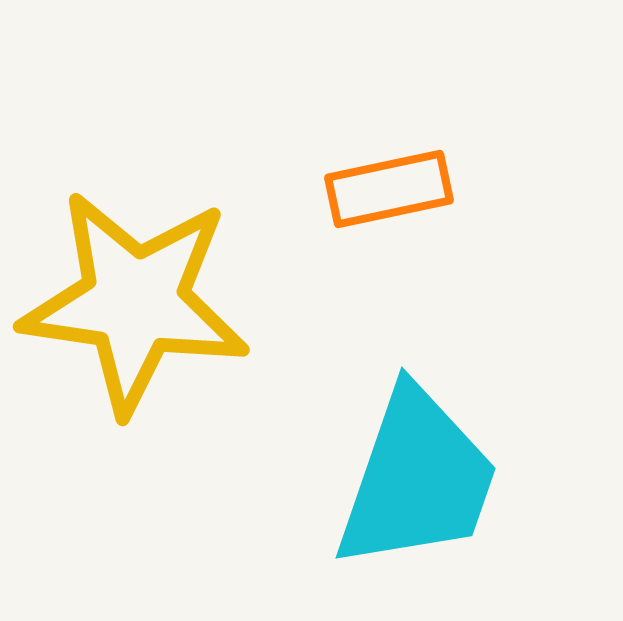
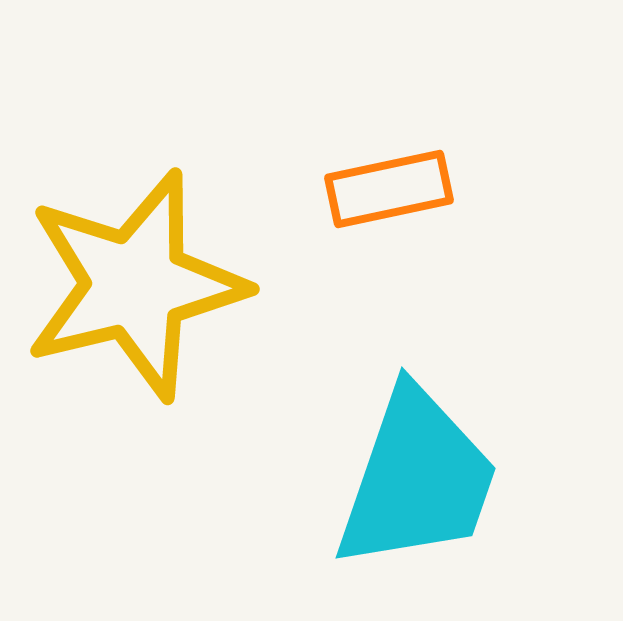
yellow star: moved 17 px up; rotated 22 degrees counterclockwise
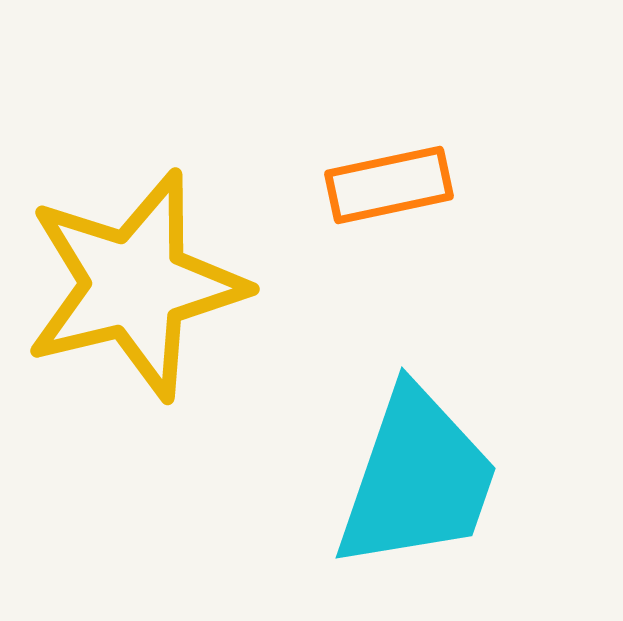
orange rectangle: moved 4 px up
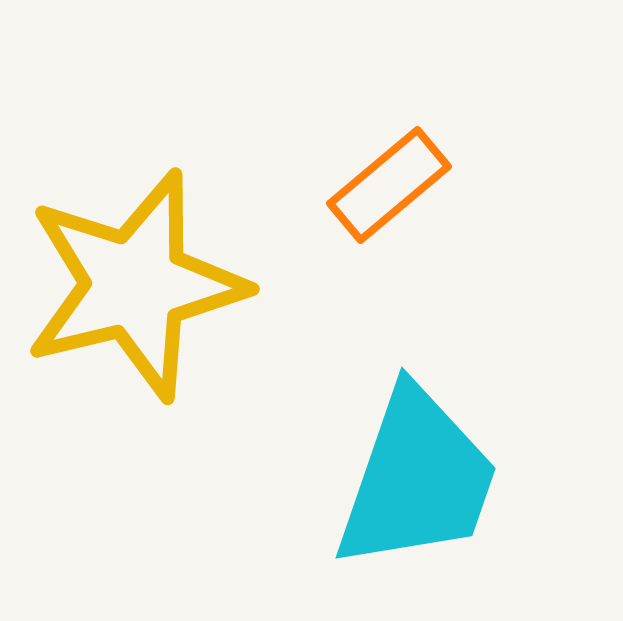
orange rectangle: rotated 28 degrees counterclockwise
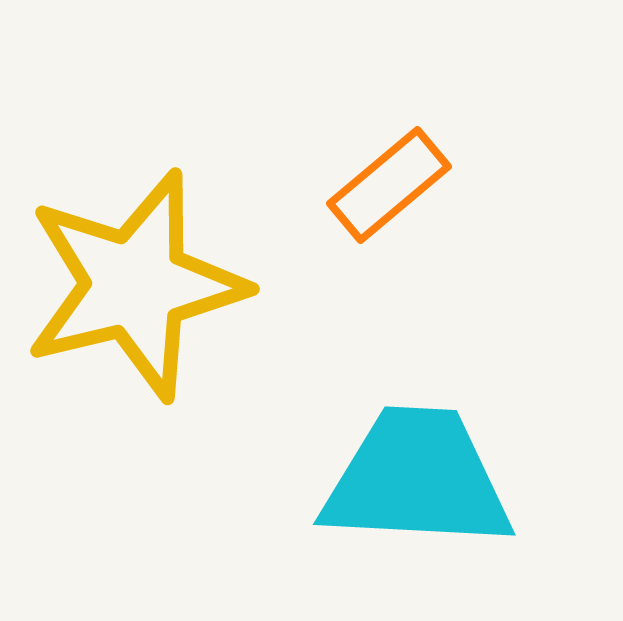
cyan trapezoid: rotated 106 degrees counterclockwise
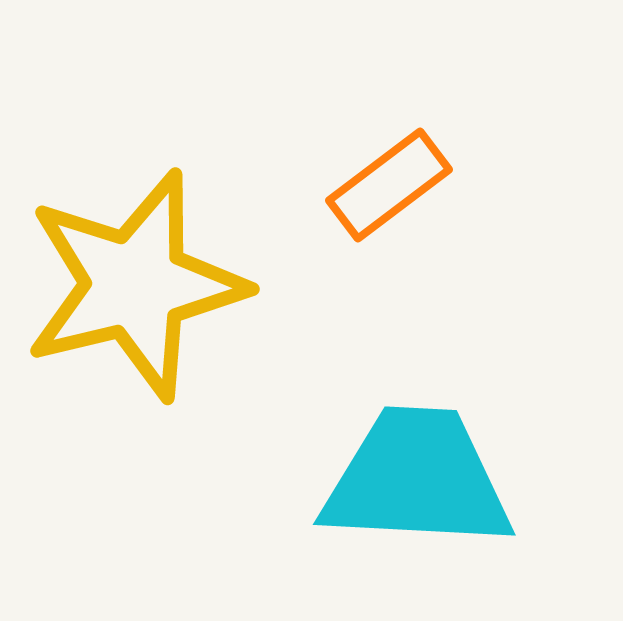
orange rectangle: rotated 3 degrees clockwise
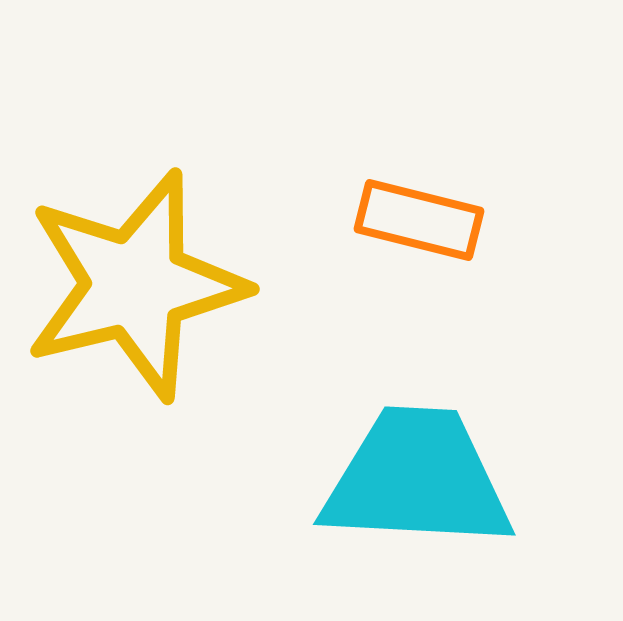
orange rectangle: moved 30 px right, 35 px down; rotated 51 degrees clockwise
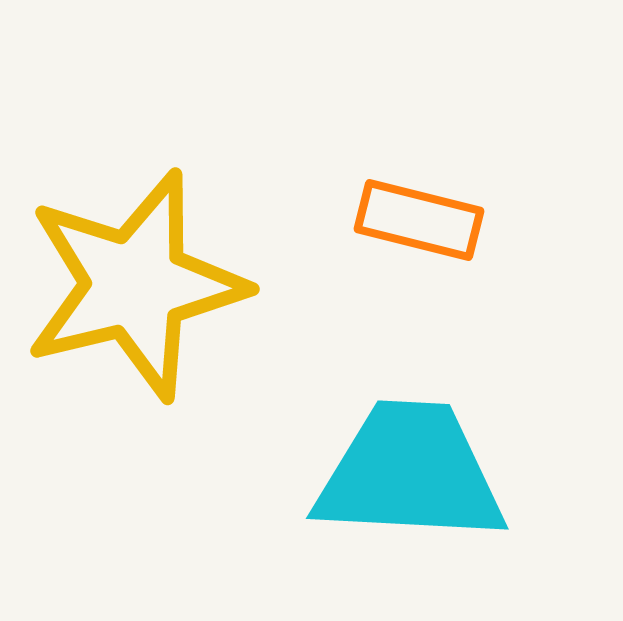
cyan trapezoid: moved 7 px left, 6 px up
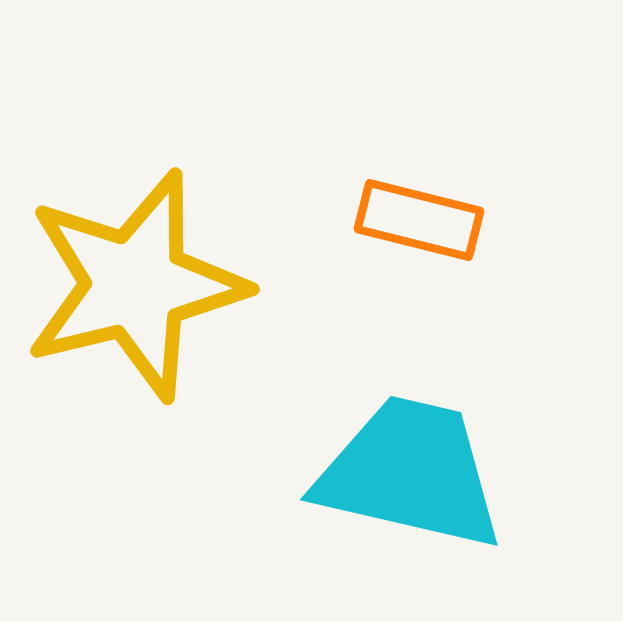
cyan trapezoid: rotated 10 degrees clockwise
